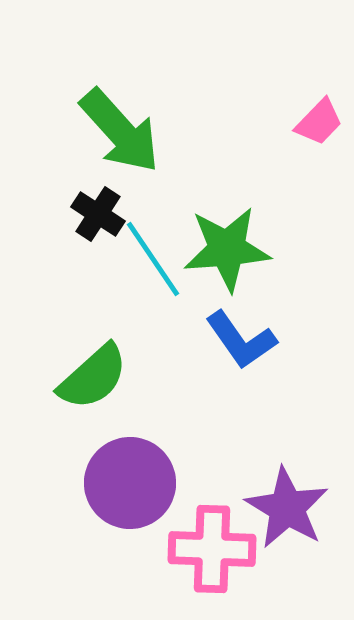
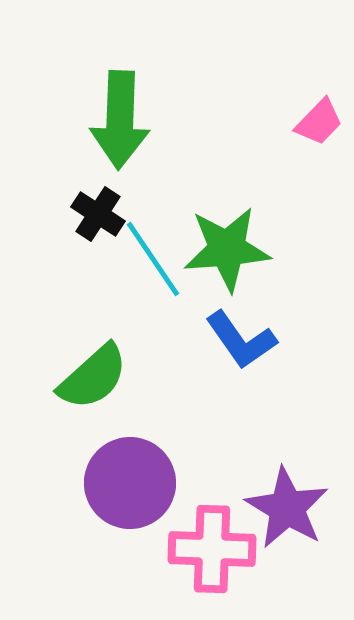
green arrow: moved 11 px up; rotated 44 degrees clockwise
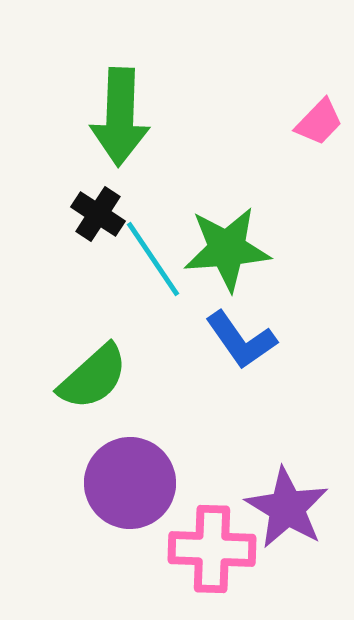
green arrow: moved 3 px up
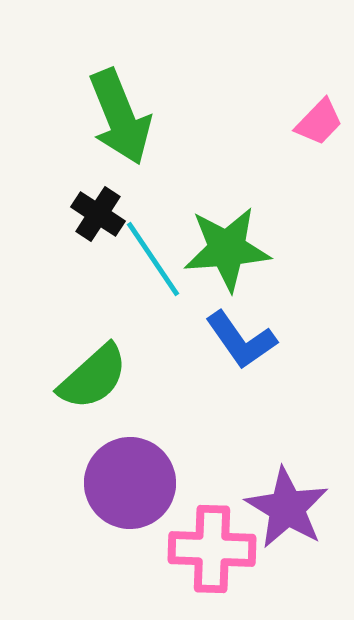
green arrow: rotated 24 degrees counterclockwise
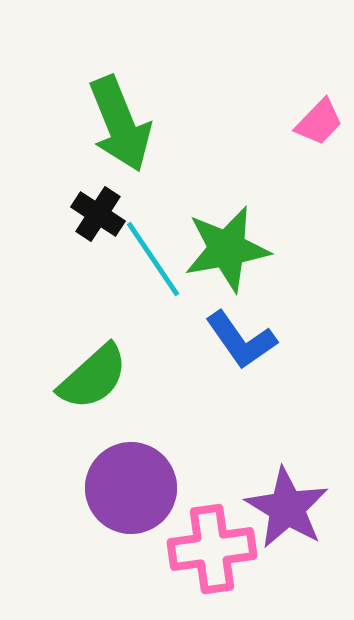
green arrow: moved 7 px down
green star: rotated 6 degrees counterclockwise
purple circle: moved 1 px right, 5 px down
pink cross: rotated 10 degrees counterclockwise
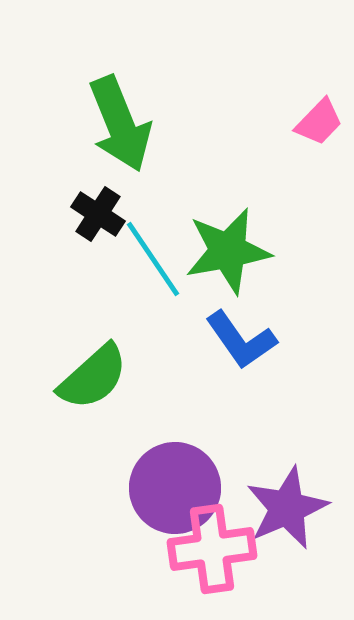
green star: moved 1 px right, 2 px down
purple circle: moved 44 px right
purple star: rotated 18 degrees clockwise
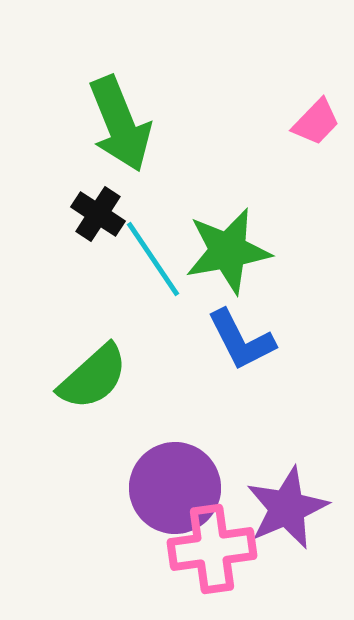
pink trapezoid: moved 3 px left
blue L-shape: rotated 8 degrees clockwise
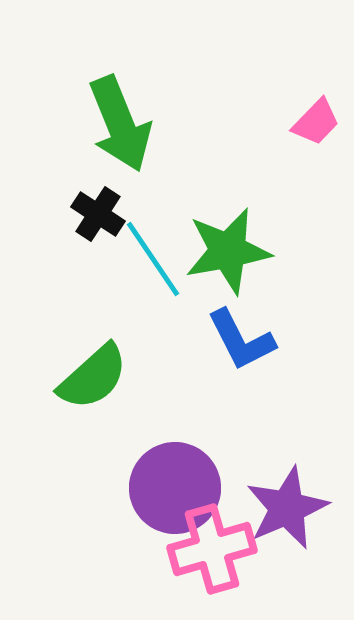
pink cross: rotated 8 degrees counterclockwise
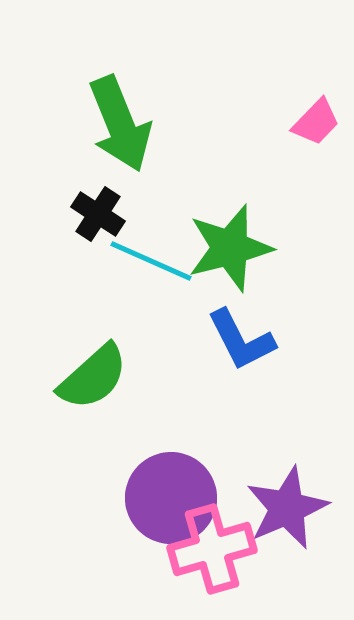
green star: moved 2 px right, 3 px up; rotated 4 degrees counterclockwise
cyan line: moved 2 px left, 2 px down; rotated 32 degrees counterclockwise
purple circle: moved 4 px left, 10 px down
